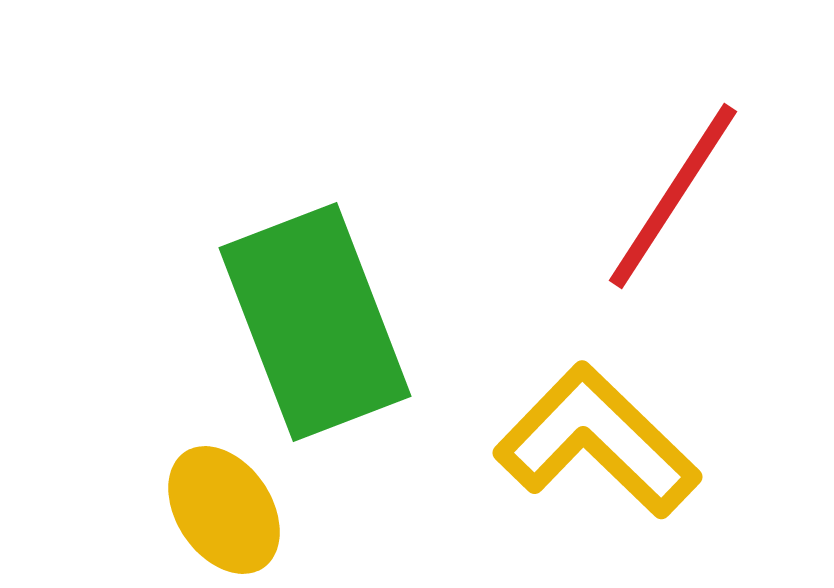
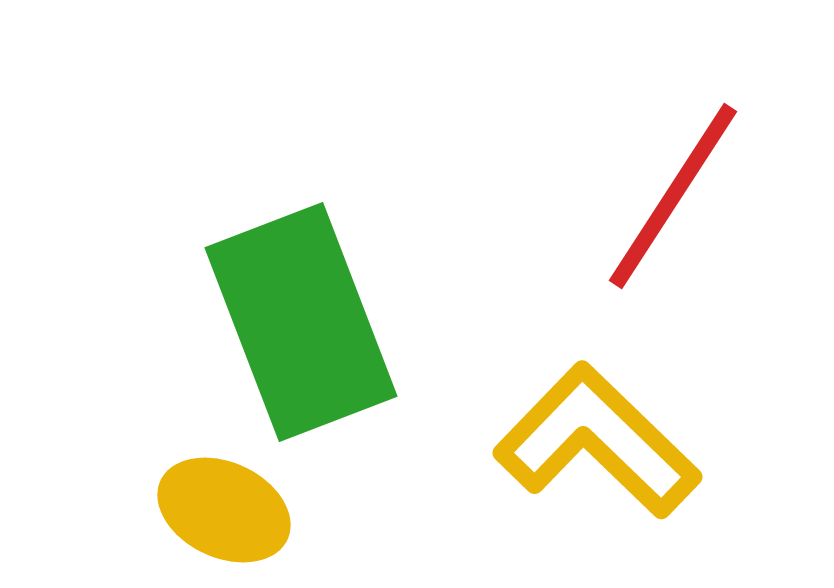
green rectangle: moved 14 px left
yellow ellipse: rotated 31 degrees counterclockwise
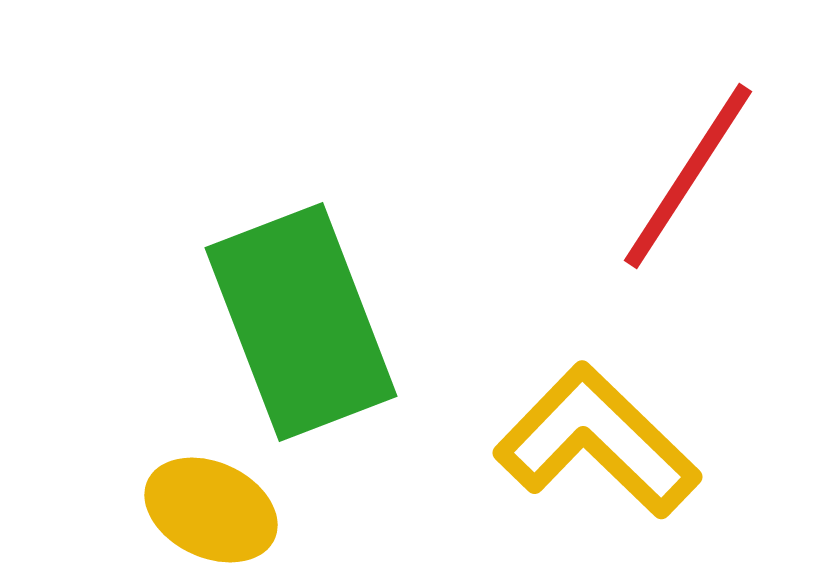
red line: moved 15 px right, 20 px up
yellow ellipse: moved 13 px left
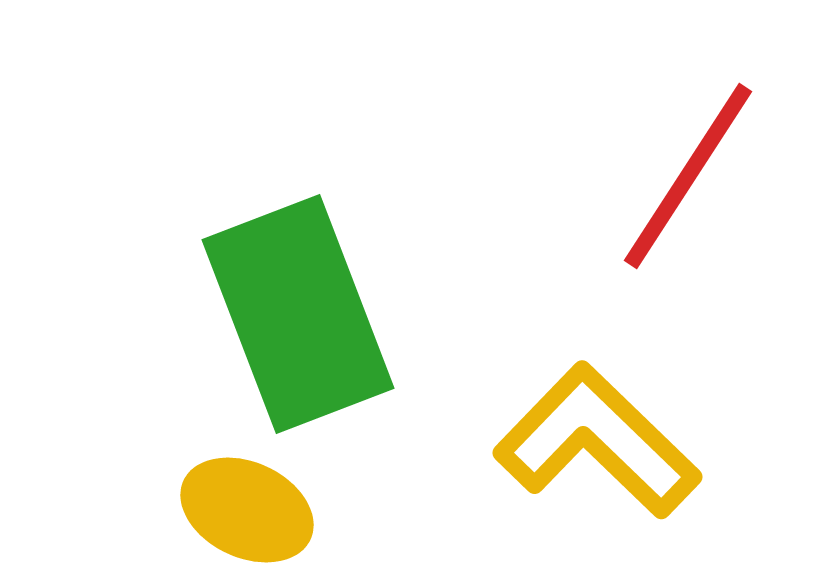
green rectangle: moved 3 px left, 8 px up
yellow ellipse: moved 36 px right
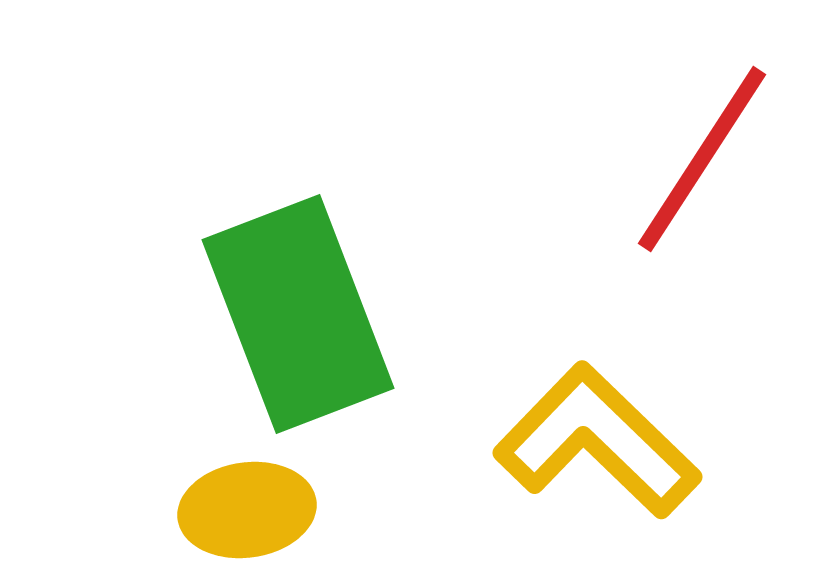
red line: moved 14 px right, 17 px up
yellow ellipse: rotated 33 degrees counterclockwise
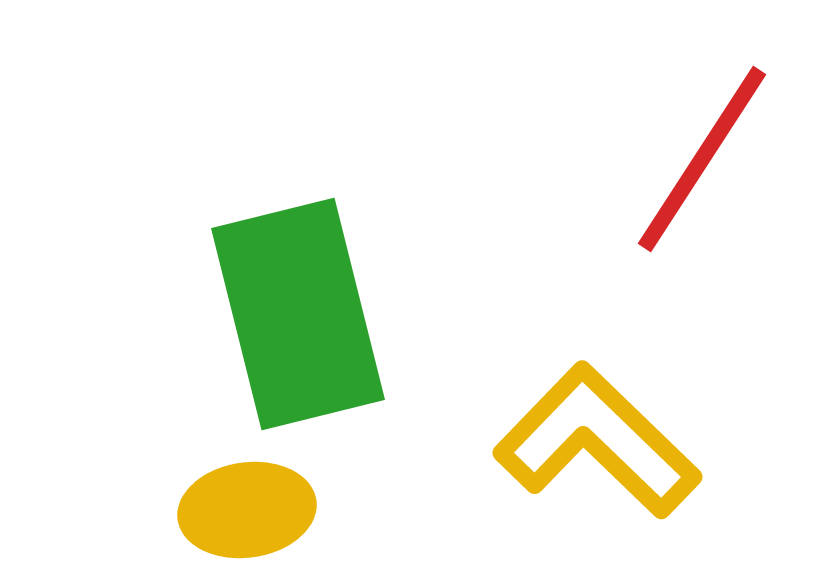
green rectangle: rotated 7 degrees clockwise
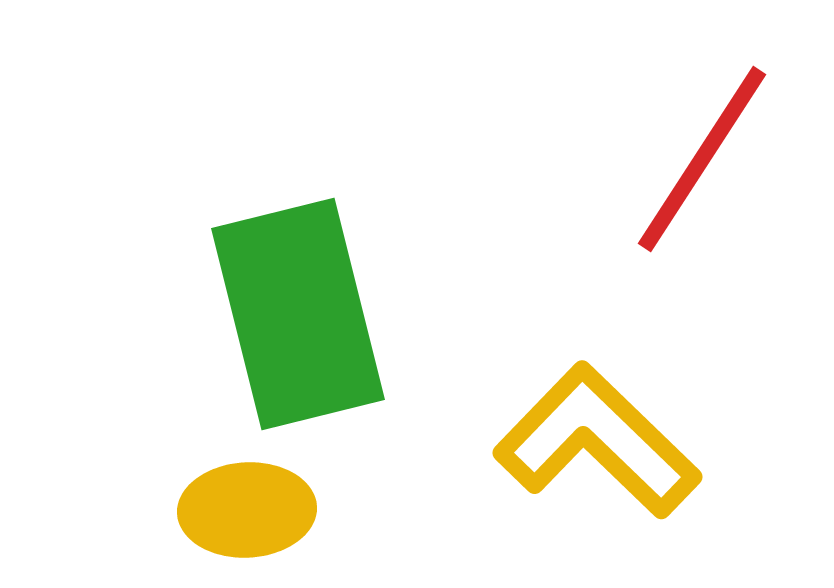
yellow ellipse: rotated 5 degrees clockwise
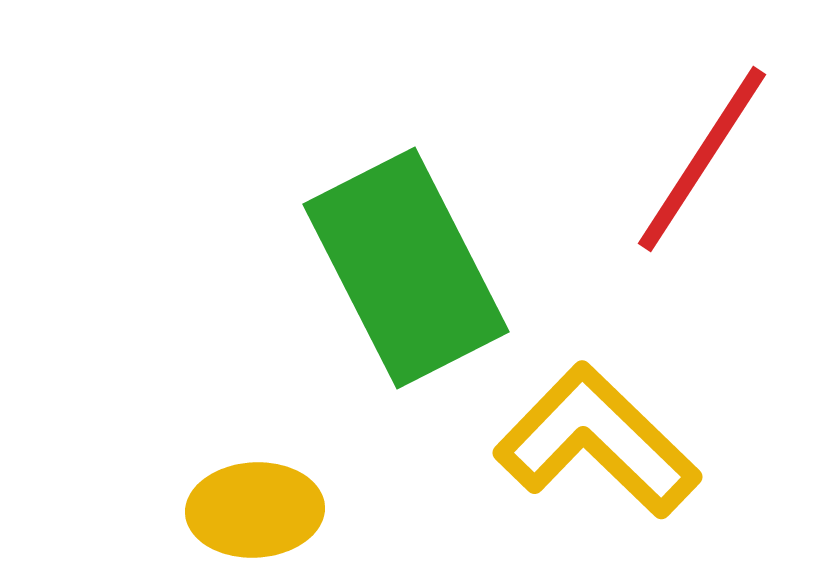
green rectangle: moved 108 px right, 46 px up; rotated 13 degrees counterclockwise
yellow ellipse: moved 8 px right
